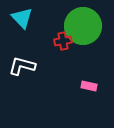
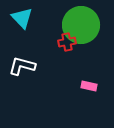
green circle: moved 2 px left, 1 px up
red cross: moved 4 px right, 1 px down
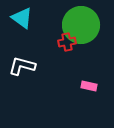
cyan triangle: rotated 10 degrees counterclockwise
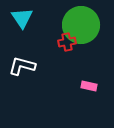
cyan triangle: rotated 20 degrees clockwise
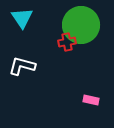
pink rectangle: moved 2 px right, 14 px down
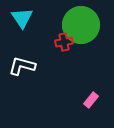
red cross: moved 3 px left
pink rectangle: rotated 63 degrees counterclockwise
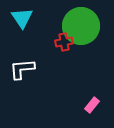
green circle: moved 1 px down
white L-shape: moved 3 px down; rotated 20 degrees counterclockwise
pink rectangle: moved 1 px right, 5 px down
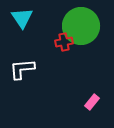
pink rectangle: moved 3 px up
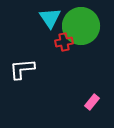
cyan triangle: moved 28 px right
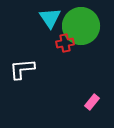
red cross: moved 1 px right, 1 px down
